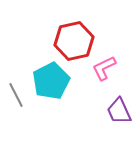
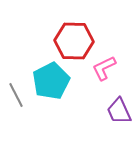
red hexagon: rotated 15 degrees clockwise
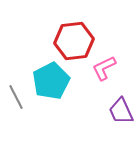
red hexagon: rotated 9 degrees counterclockwise
gray line: moved 2 px down
purple trapezoid: moved 2 px right
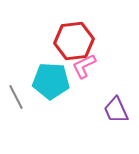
pink L-shape: moved 20 px left, 2 px up
cyan pentagon: rotated 30 degrees clockwise
purple trapezoid: moved 5 px left, 1 px up
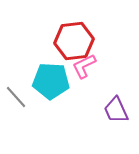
gray line: rotated 15 degrees counterclockwise
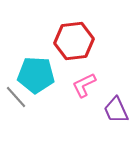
pink L-shape: moved 19 px down
cyan pentagon: moved 15 px left, 6 px up
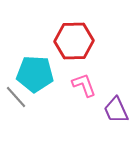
red hexagon: rotated 6 degrees clockwise
cyan pentagon: moved 1 px left, 1 px up
pink L-shape: rotated 96 degrees clockwise
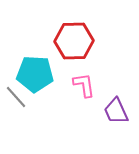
pink L-shape: rotated 12 degrees clockwise
purple trapezoid: moved 1 px down
